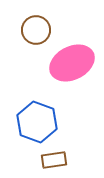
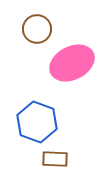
brown circle: moved 1 px right, 1 px up
brown rectangle: moved 1 px right, 1 px up; rotated 10 degrees clockwise
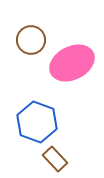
brown circle: moved 6 px left, 11 px down
brown rectangle: rotated 45 degrees clockwise
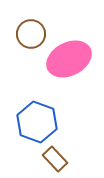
brown circle: moved 6 px up
pink ellipse: moved 3 px left, 4 px up
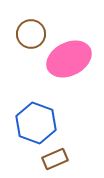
blue hexagon: moved 1 px left, 1 px down
brown rectangle: rotated 70 degrees counterclockwise
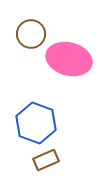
pink ellipse: rotated 42 degrees clockwise
brown rectangle: moved 9 px left, 1 px down
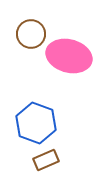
pink ellipse: moved 3 px up
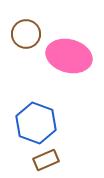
brown circle: moved 5 px left
